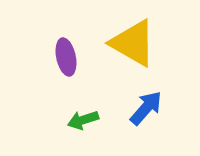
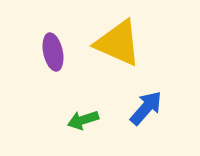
yellow triangle: moved 15 px left; rotated 6 degrees counterclockwise
purple ellipse: moved 13 px left, 5 px up
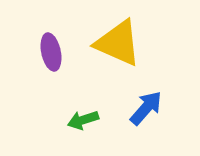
purple ellipse: moved 2 px left
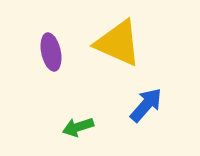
blue arrow: moved 3 px up
green arrow: moved 5 px left, 7 px down
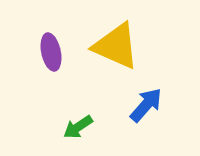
yellow triangle: moved 2 px left, 3 px down
green arrow: rotated 16 degrees counterclockwise
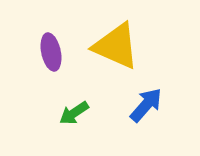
green arrow: moved 4 px left, 14 px up
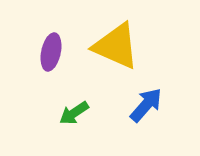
purple ellipse: rotated 24 degrees clockwise
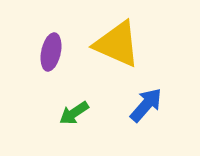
yellow triangle: moved 1 px right, 2 px up
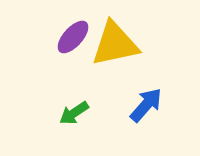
yellow triangle: moved 2 px left; rotated 36 degrees counterclockwise
purple ellipse: moved 22 px right, 15 px up; rotated 30 degrees clockwise
